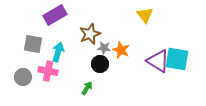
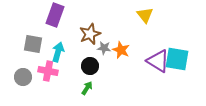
purple rectangle: rotated 40 degrees counterclockwise
black circle: moved 10 px left, 2 px down
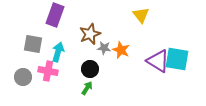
yellow triangle: moved 4 px left
black circle: moved 3 px down
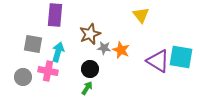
purple rectangle: rotated 15 degrees counterclockwise
cyan square: moved 4 px right, 2 px up
